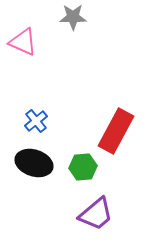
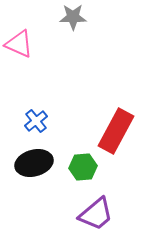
pink triangle: moved 4 px left, 2 px down
black ellipse: rotated 33 degrees counterclockwise
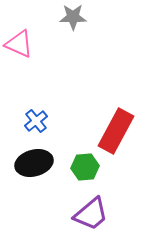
green hexagon: moved 2 px right
purple trapezoid: moved 5 px left
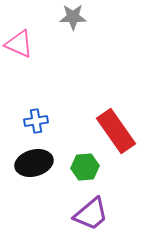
blue cross: rotated 30 degrees clockwise
red rectangle: rotated 63 degrees counterclockwise
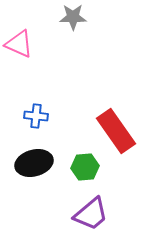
blue cross: moved 5 px up; rotated 15 degrees clockwise
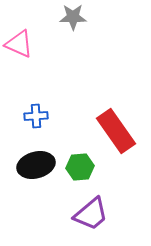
blue cross: rotated 10 degrees counterclockwise
black ellipse: moved 2 px right, 2 px down
green hexagon: moved 5 px left
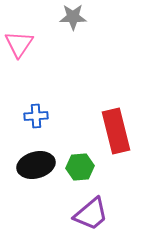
pink triangle: rotated 40 degrees clockwise
red rectangle: rotated 21 degrees clockwise
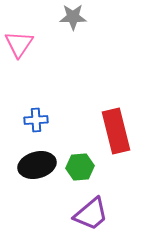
blue cross: moved 4 px down
black ellipse: moved 1 px right
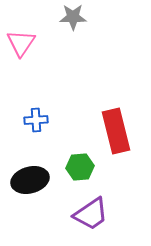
pink triangle: moved 2 px right, 1 px up
black ellipse: moved 7 px left, 15 px down
purple trapezoid: rotated 6 degrees clockwise
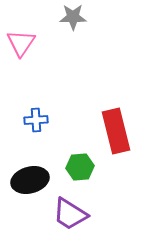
purple trapezoid: moved 21 px left; rotated 66 degrees clockwise
